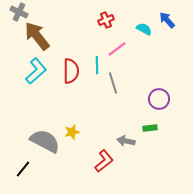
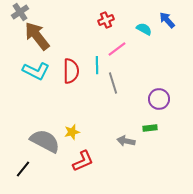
gray cross: moved 1 px right; rotated 30 degrees clockwise
cyan L-shape: rotated 68 degrees clockwise
red L-shape: moved 21 px left; rotated 15 degrees clockwise
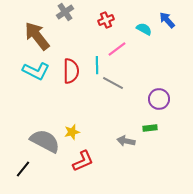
gray cross: moved 45 px right
gray line: rotated 45 degrees counterclockwise
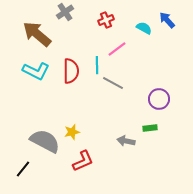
cyan semicircle: moved 1 px up
brown arrow: moved 2 px up; rotated 12 degrees counterclockwise
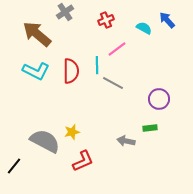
black line: moved 9 px left, 3 px up
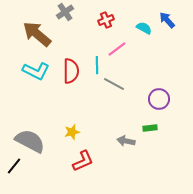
gray line: moved 1 px right, 1 px down
gray semicircle: moved 15 px left
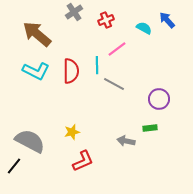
gray cross: moved 9 px right
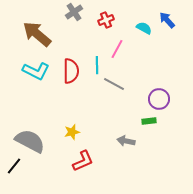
pink line: rotated 24 degrees counterclockwise
green rectangle: moved 1 px left, 7 px up
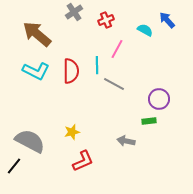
cyan semicircle: moved 1 px right, 2 px down
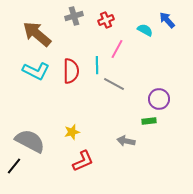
gray cross: moved 4 px down; rotated 18 degrees clockwise
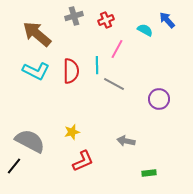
green rectangle: moved 52 px down
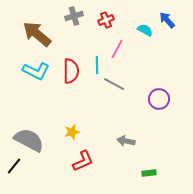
gray semicircle: moved 1 px left, 1 px up
